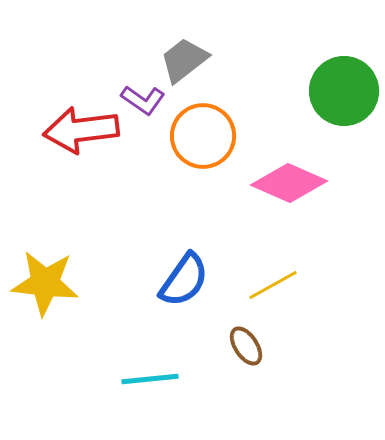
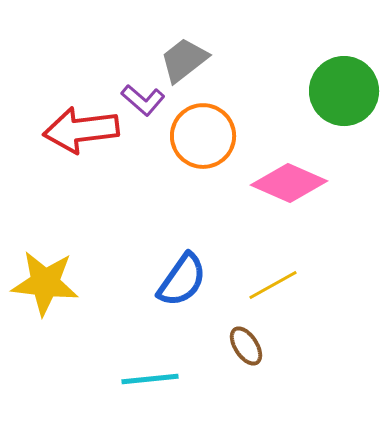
purple L-shape: rotated 6 degrees clockwise
blue semicircle: moved 2 px left
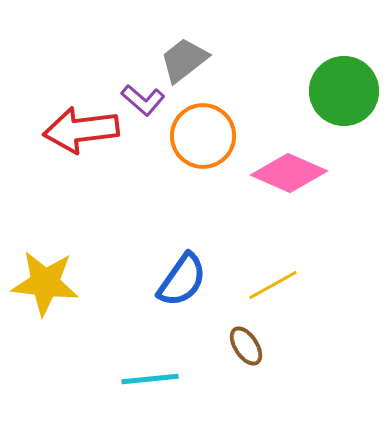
pink diamond: moved 10 px up
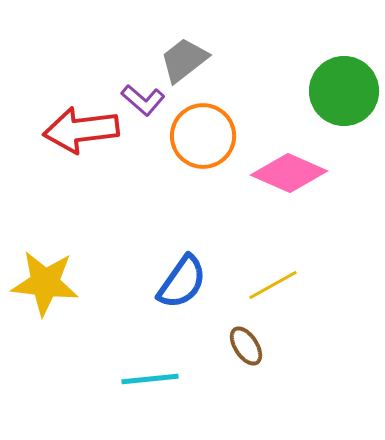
blue semicircle: moved 2 px down
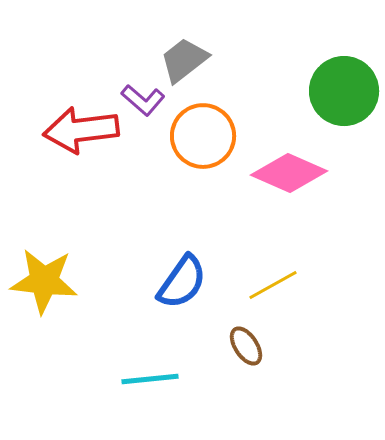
yellow star: moved 1 px left, 2 px up
